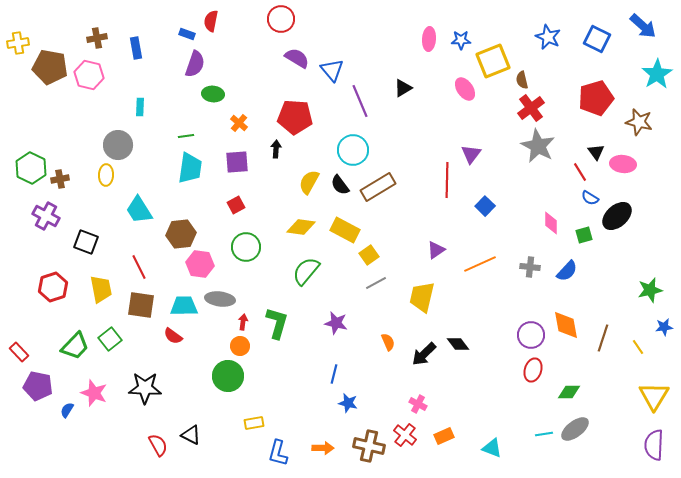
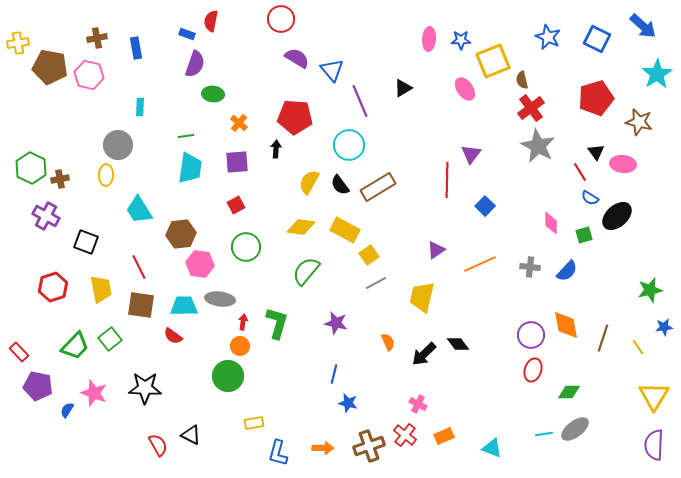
cyan circle at (353, 150): moved 4 px left, 5 px up
brown cross at (369, 446): rotated 32 degrees counterclockwise
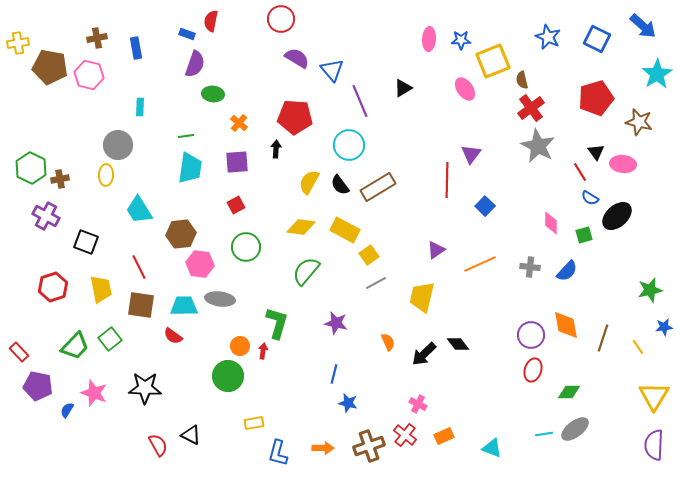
red arrow at (243, 322): moved 20 px right, 29 px down
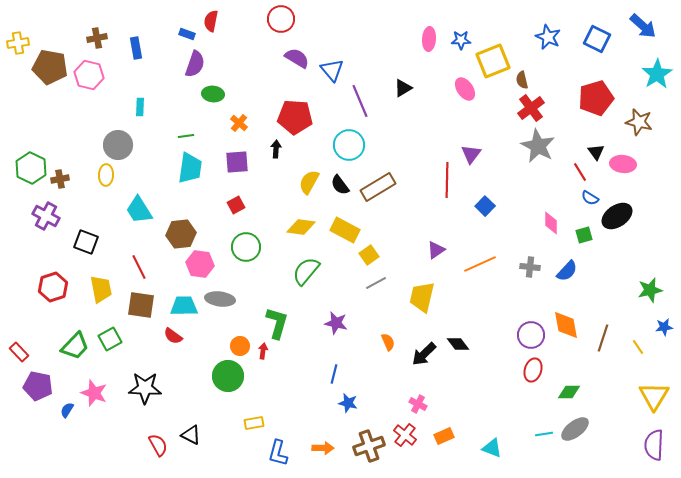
black ellipse at (617, 216): rotated 8 degrees clockwise
green square at (110, 339): rotated 10 degrees clockwise
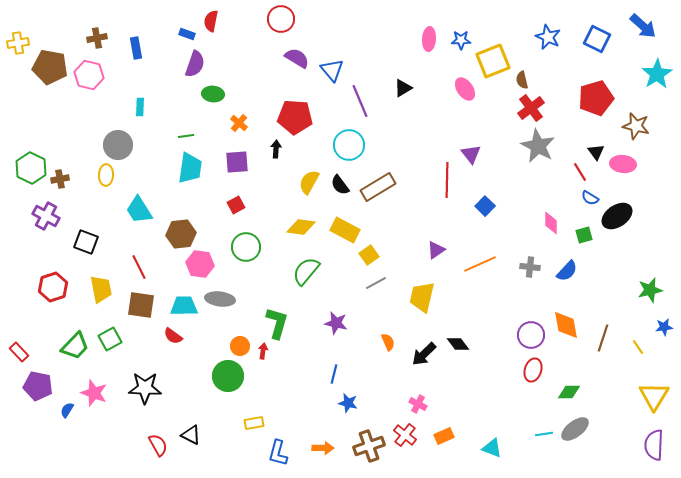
brown star at (639, 122): moved 3 px left, 4 px down
purple triangle at (471, 154): rotated 15 degrees counterclockwise
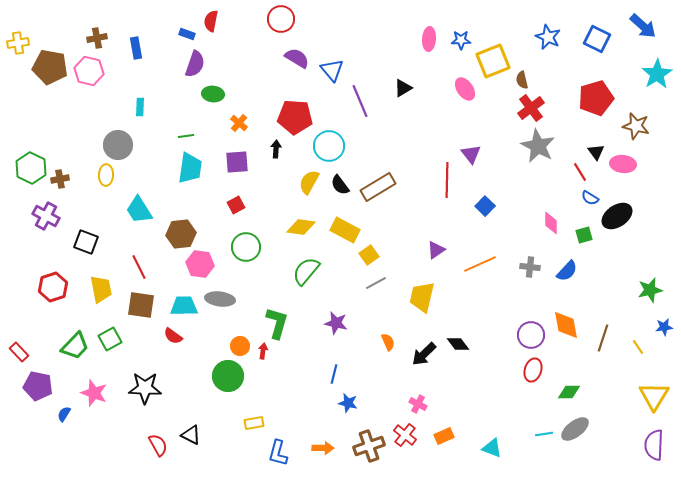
pink hexagon at (89, 75): moved 4 px up
cyan circle at (349, 145): moved 20 px left, 1 px down
blue semicircle at (67, 410): moved 3 px left, 4 px down
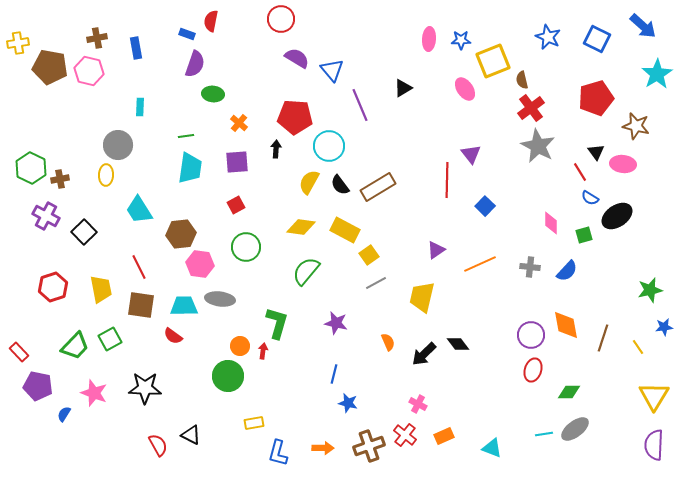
purple line at (360, 101): moved 4 px down
black square at (86, 242): moved 2 px left, 10 px up; rotated 25 degrees clockwise
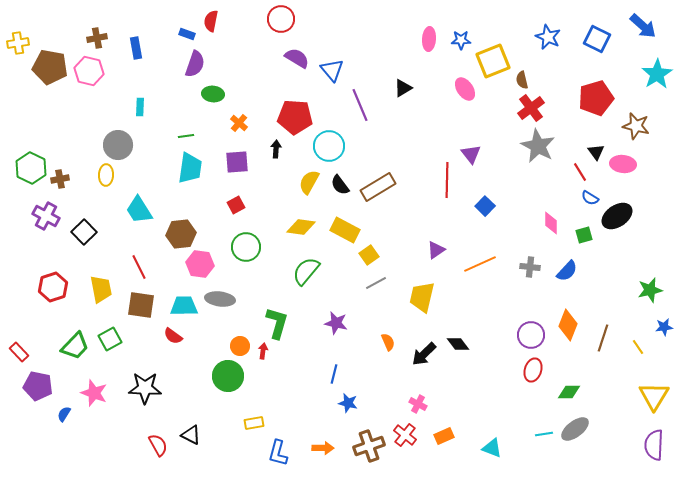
orange diamond at (566, 325): moved 2 px right; rotated 32 degrees clockwise
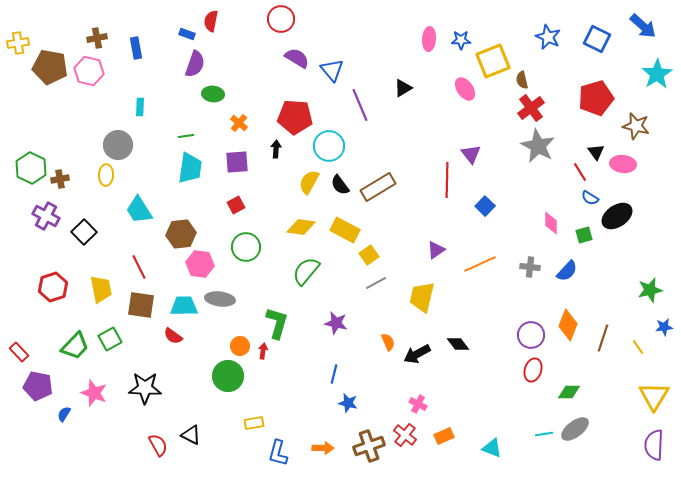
black arrow at (424, 354): moved 7 px left; rotated 16 degrees clockwise
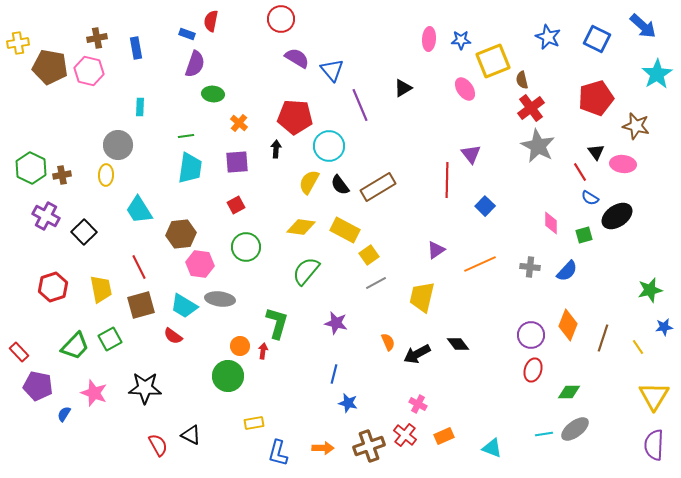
brown cross at (60, 179): moved 2 px right, 4 px up
brown square at (141, 305): rotated 24 degrees counterclockwise
cyan trapezoid at (184, 306): rotated 148 degrees counterclockwise
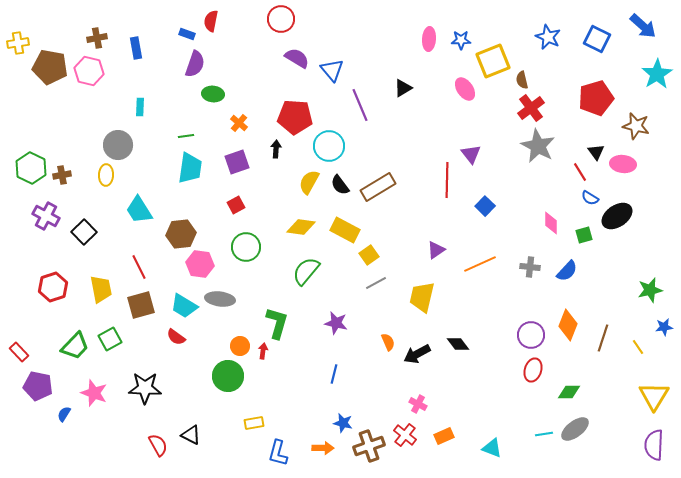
purple square at (237, 162): rotated 15 degrees counterclockwise
red semicircle at (173, 336): moved 3 px right, 1 px down
blue star at (348, 403): moved 5 px left, 20 px down
